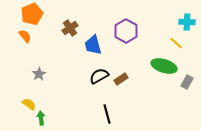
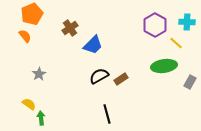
purple hexagon: moved 29 px right, 6 px up
blue trapezoid: rotated 120 degrees counterclockwise
green ellipse: rotated 25 degrees counterclockwise
gray rectangle: moved 3 px right
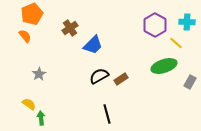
green ellipse: rotated 10 degrees counterclockwise
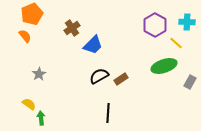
brown cross: moved 2 px right
black line: moved 1 px right, 1 px up; rotated 18 degrees clockwise
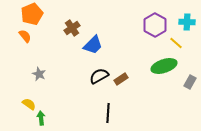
gray star: rotated 16 degrees counterclockwise
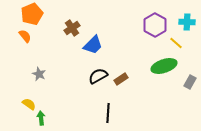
black semicircle: moved 1 px left
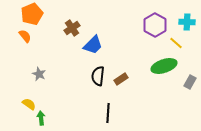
black semicircle: rotated 54 degrees counterclockwise
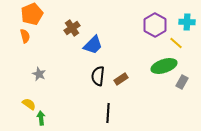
orange semicircle: rotated 24 degrees clockwise
gray rectangle: moved 8 px left
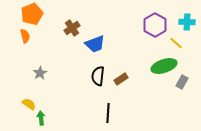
blue trapezoid: moved 2 px right, 1 px up; rotated 25 degrees clockwise
gray star: moved 1 px right, 1 px up; rotated 16 degrees clockwise
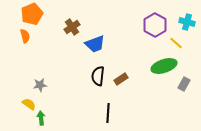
cyan cross: rotated 14 degrees clockwise
brown cross: moved 1 px up
gray star: moved 12 px down; rotated 24 degrees clockwise
gray rectangle: moved 2 px right, 2 px down
